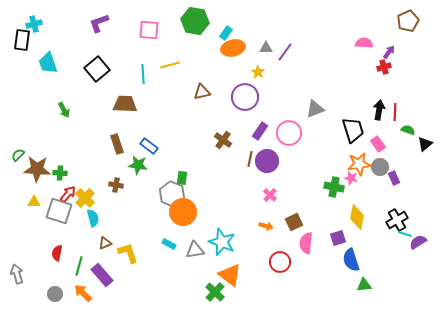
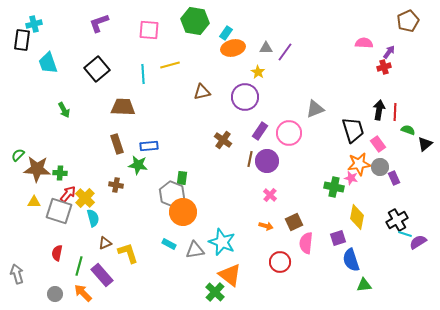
brown trapezoid at (125, 104): moved 2 px left, 3 px down
blue rectangle at (149, 146): rotated 42 degrees counterclockwise
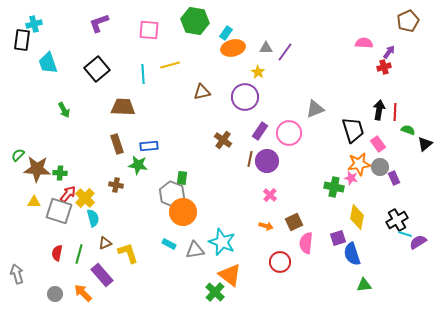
blue semicircle at (351, 260): moved 1 px right, 6 px up
green line at (79, 266): moved 12 px up
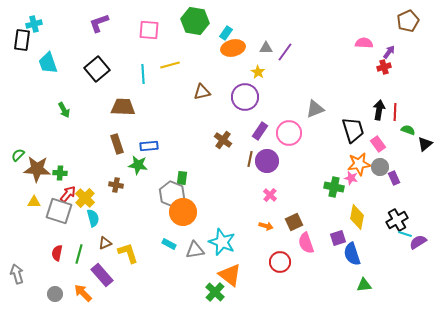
pink semicircle at (306, 243): rotated 25 degrees counterclockwise
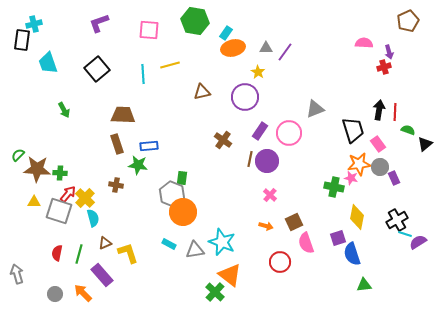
purple arrow at (389, 52): rotated 128 degrees clockwise
brown trapezoid at (123, 107): moved 8 px down
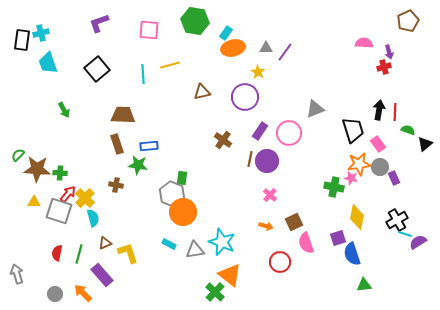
cyan cross at (34, 24): moved 7 px right, 9 px down
